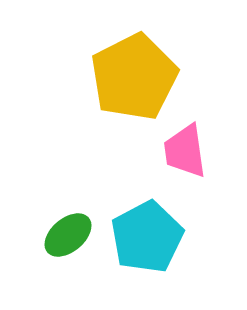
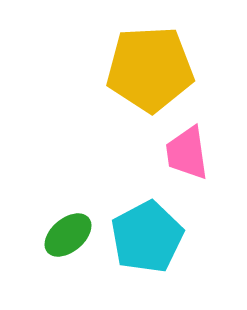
yellow pentagon: moved 16 px right, 8 px up; rotated 24 degrees clockwise
pink trapezoid: moved 2 px right, 2 px down
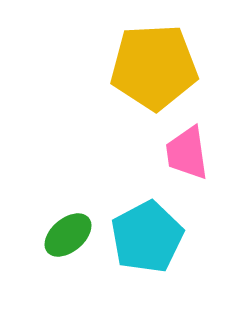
yellow pentagon: moved 4 px right, 2 px up
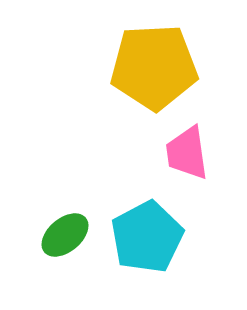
green ellipse: moved 3 px left
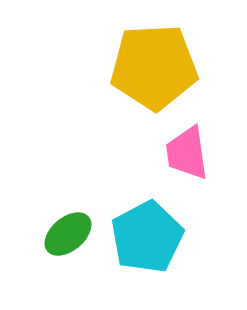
green ellipse: moved 3 px right, 1 px up
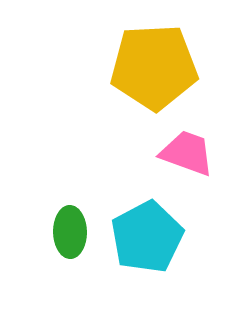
pink trapezoid: rotated 118 degrees clockwise
green ellipse: moved 2 px right, 2 px up; rotated 51 degrees counterclockwise
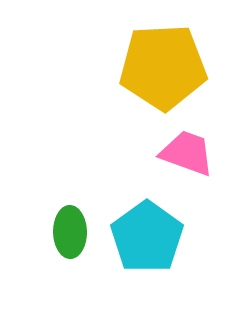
yellow pentagon: moved 9 px right
cyan pentagon: rotated 8 degrees counterclockwise
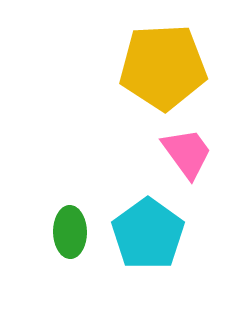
pink trapezoid: rotated 34 degrees clockwise
cyan pentagon: moved 1 px right, 3 px up
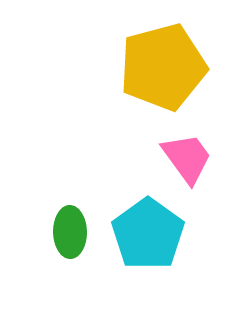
yellow pentagon: rotated 12 degrees counterclockwise
pink trapezoid: moved 5 px down
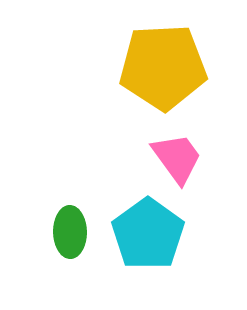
yellow pentagon: rotated 12 degrees clockwise
pink trapezoid: moved 10 px left
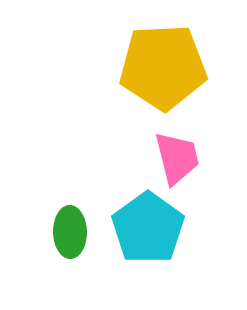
pink trapezoid: rotated 22 degrees clockwise
cyan pentagon: moved 6 px up
